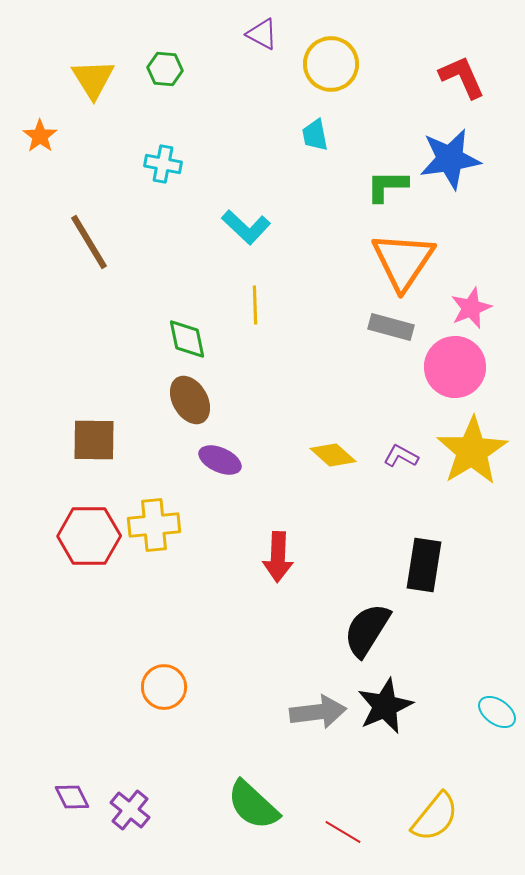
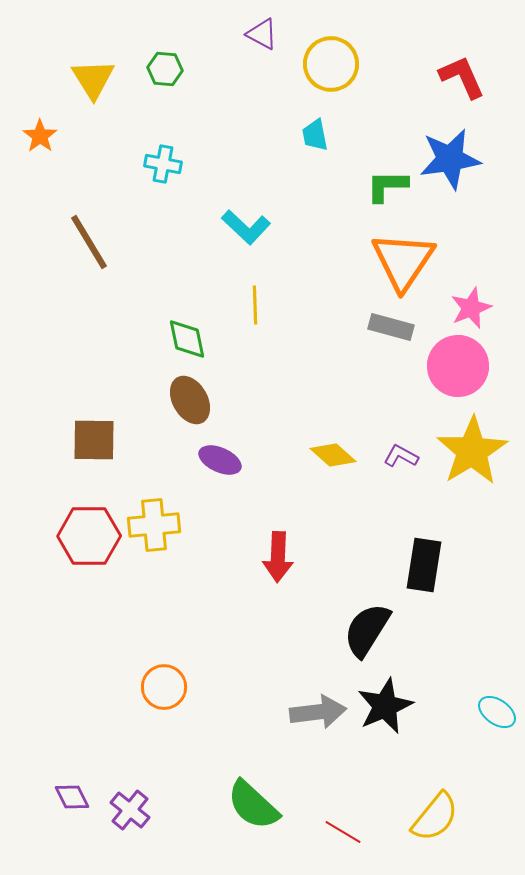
pink circle: moved 3 px right, 1 px up
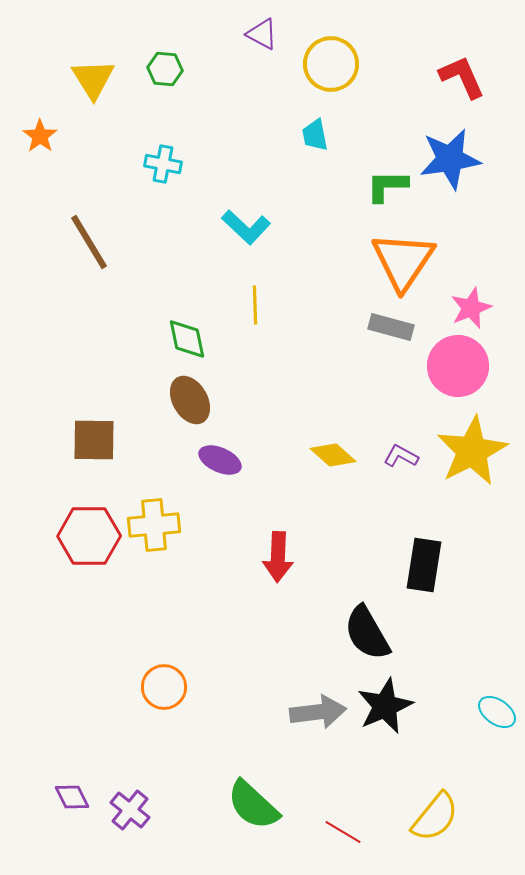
yellow star: rotated 4 degrees clockwise
black semicircle: moved 3 px down; rotated 62 degrees counterclockwise
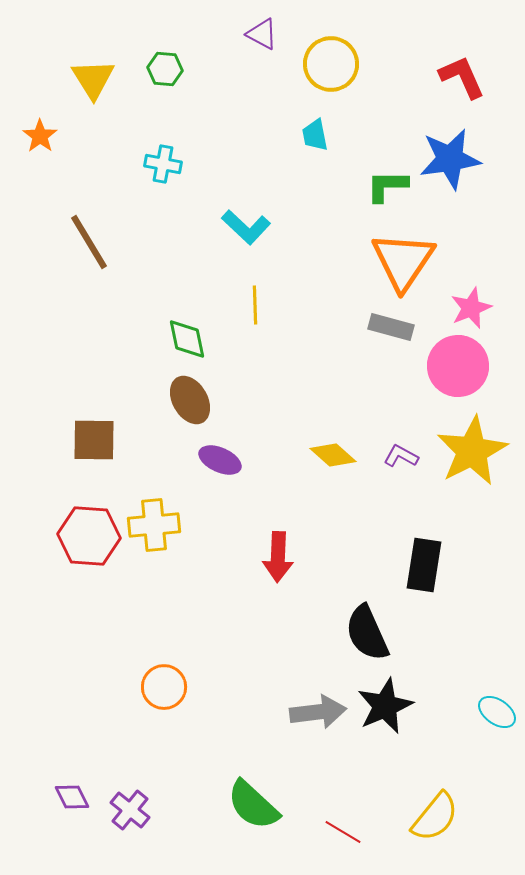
red hexagon: rotated 4 degrees clockwise
black semicircle: rotated 6 degrees clockwise
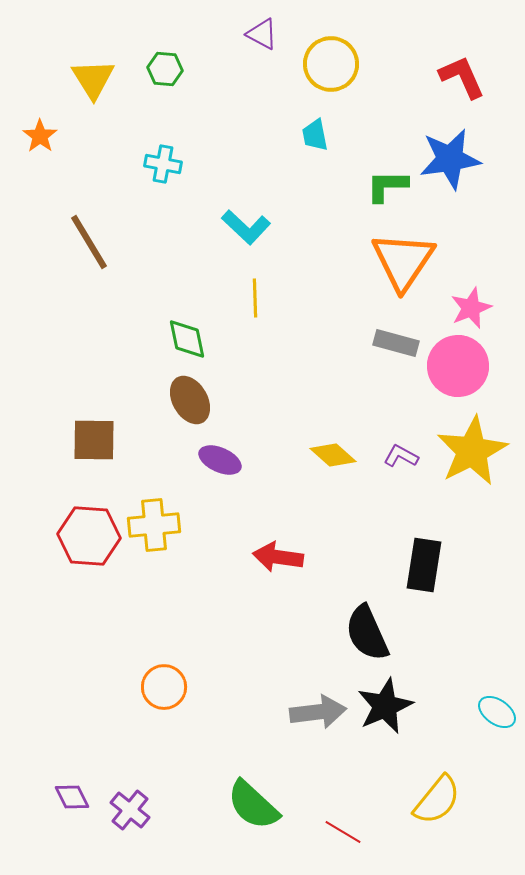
yellow line: moved 7 px up
gray rectangle: moved 5 px right, 16 px down
red arrow: rotated 96 degrees clockwise
yellow semicircle: moved 2 px right, 17 px up
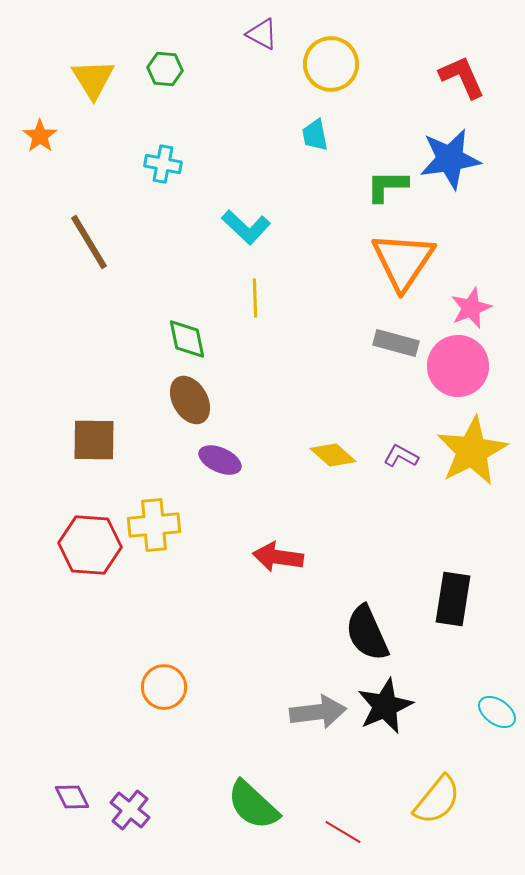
red hexagon: moved 1 px right, 9 px down
black rectangle: moved 29 px right, 34 px down
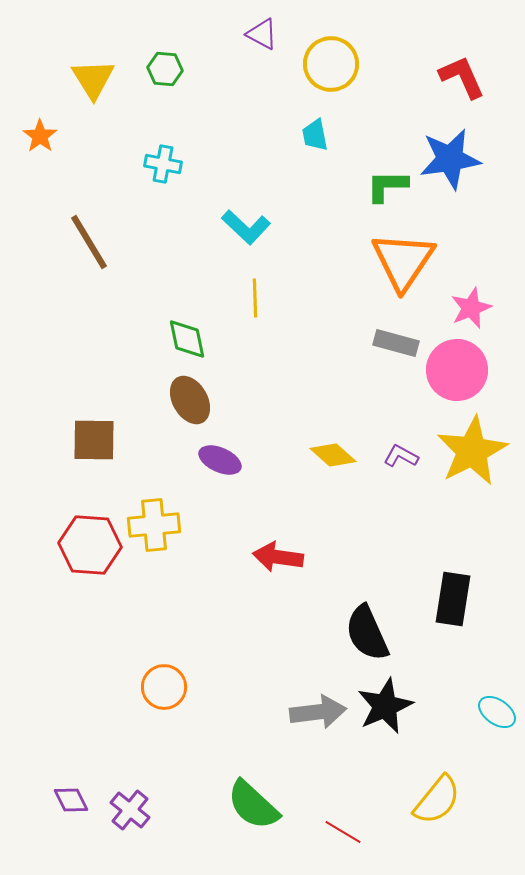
pink circle: moved 1 px left, 4 px down
purple diamond: moved 1 px left, 3 px down
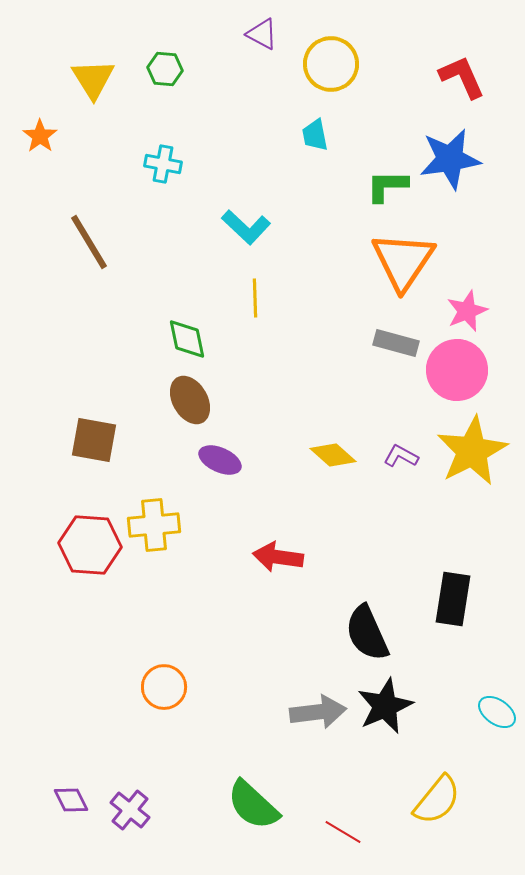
pink star: moved 4 px left, 3 px down
brown square: rotated 9 degrees clockwise
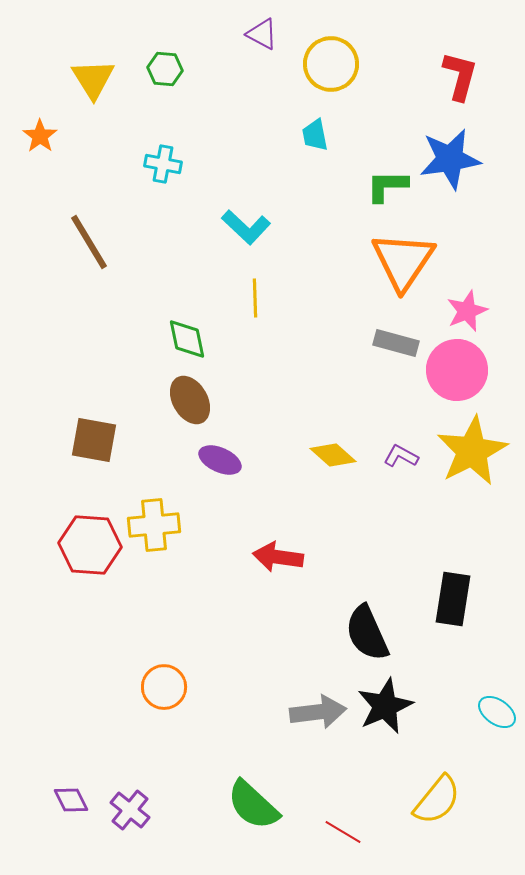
red L-shape: moved 2 px left, 1 px up; rotated 39 degrees clockwise
